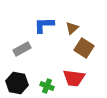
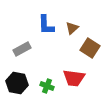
blue L-shape: moved 2 px right; rotated 90 degrees counterclockwise
brown square: moved 6 px right
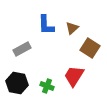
red trapezoid: moved 2 px up; rotated 115 degrees clockwise
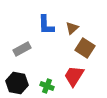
brown square: moved 5 px left
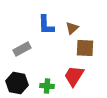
brown square: rotated 30 degrees counterclockwise
green cross: rotated 16 degrees counterclockwise
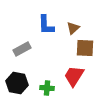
brown triangle: moved 1 px right
green cross: moved 2 px down
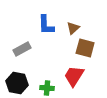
brown square: rotated 12 degrees clockwise
